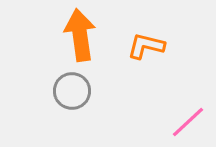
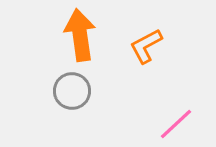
orange L-shape: rotated 42 degrees counterclockwise
pink line: moved 12 px left, 2 px down
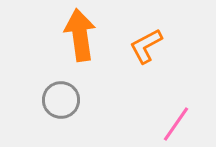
gray circle: moved 11 px left, 9 px down
pink line: rotated 12 degrees counterclockwise
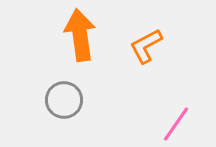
gray circle: moved 3 px right
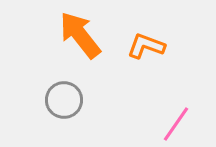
orange arrow: rotated 30 degrees counterclockwise
orange L-shape: rotated 48 degrees clockwise
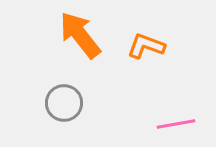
gray circle: moved 3 px down
pink line: rotated 45 degrees clockwise
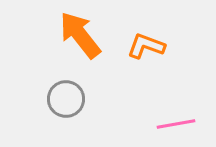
gray circle: moved 2 px right, 4 px up
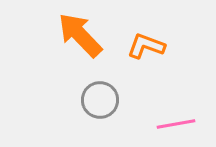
orange arrow: rotated 6 degrees counterclockwise
gray circle: moved 34 px right, 1 px down
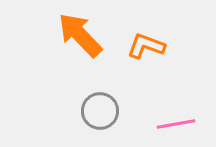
gray circle: moved 11 px down
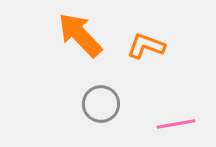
gray circle: moved 1 px right, 7 px up
